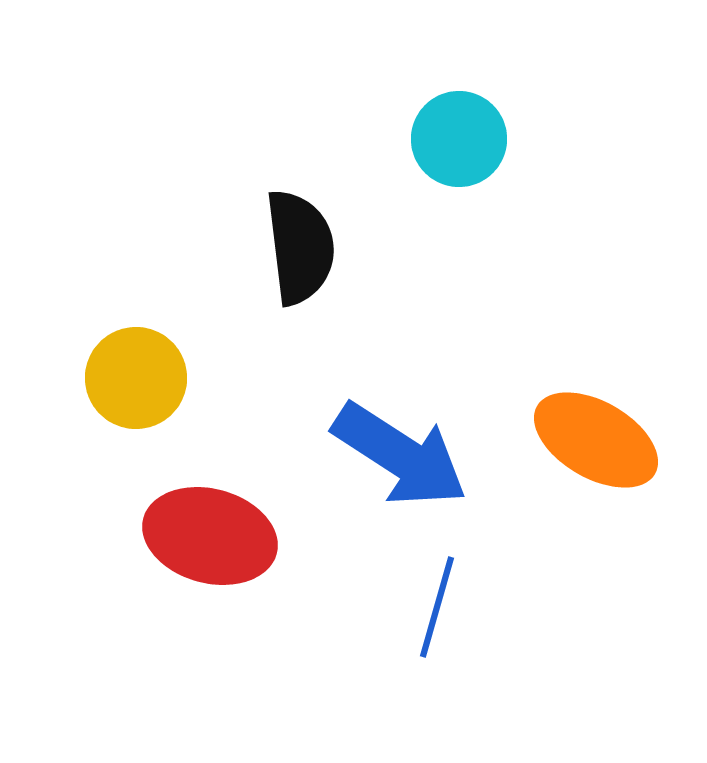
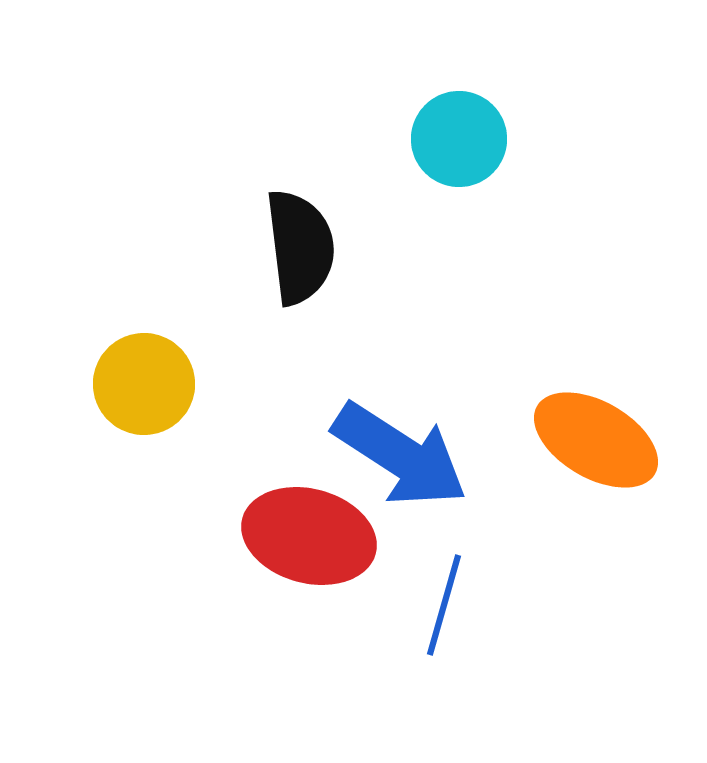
yellow circle: moved 8 px right, 6 px down
red ellipse: moved 99 px right
blue line: moved 7 px right, 2 px up
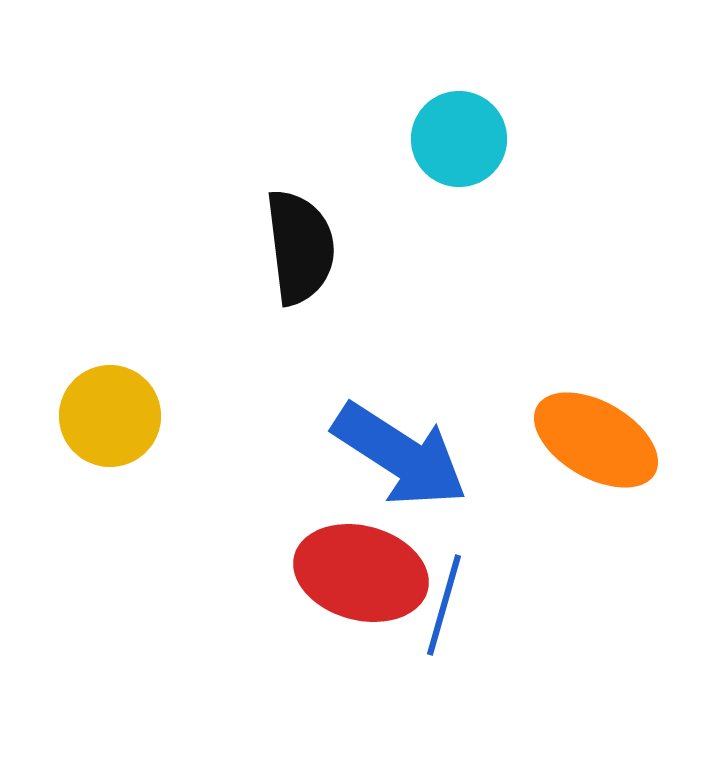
yellow circle: moved 34 px left, 32 px down
red ellipse: moved 52 px right, 37 px down
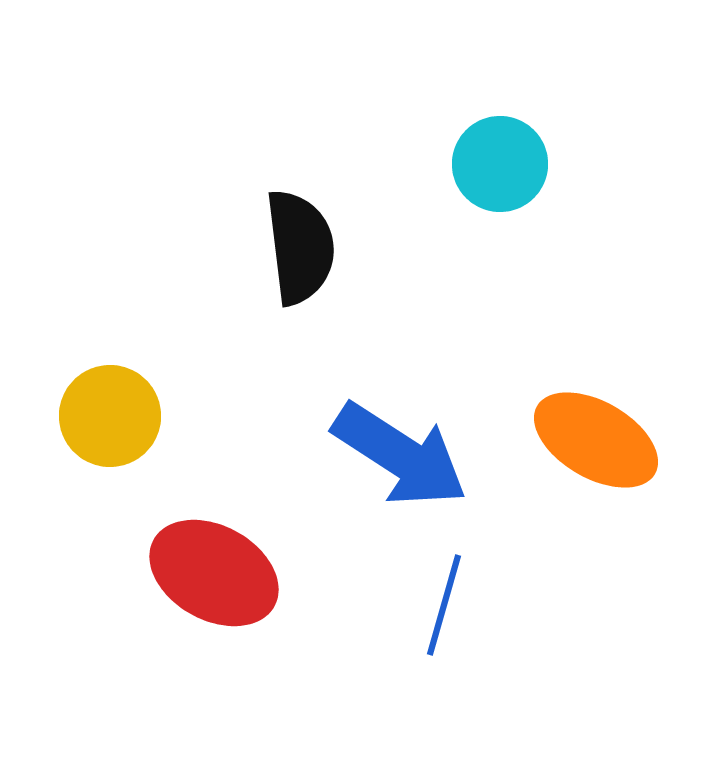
cyan circle: moved 41 px right, 25 px down
red ellipse: moved 147 px left; rotated 14 degrees clockwise
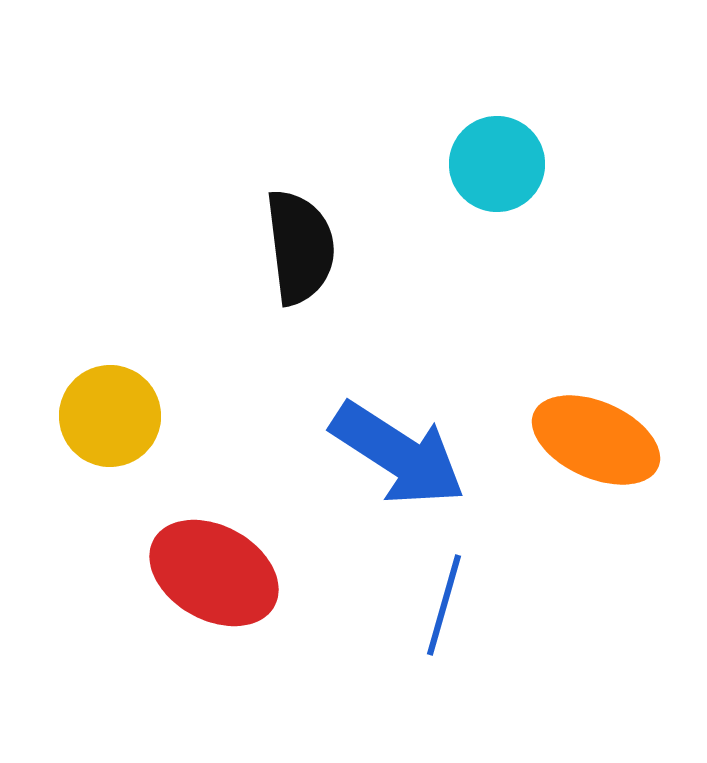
cyan circle: moved 3 px left
orange ellipse: rotated 6 degrees counterclockwise
blue arrow: moved 2 px left, 1 px up
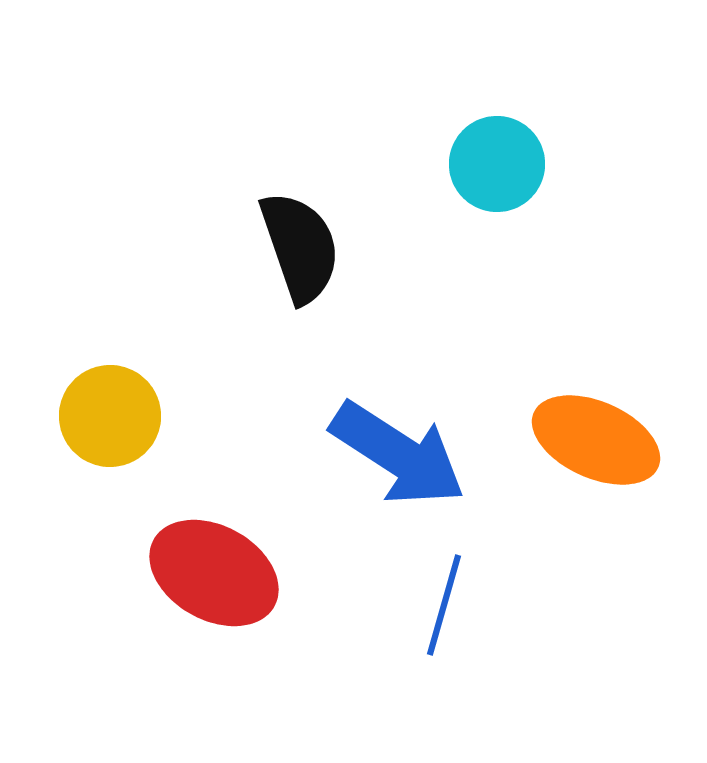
black semicircle: rotated 12 degrees counterclockwise
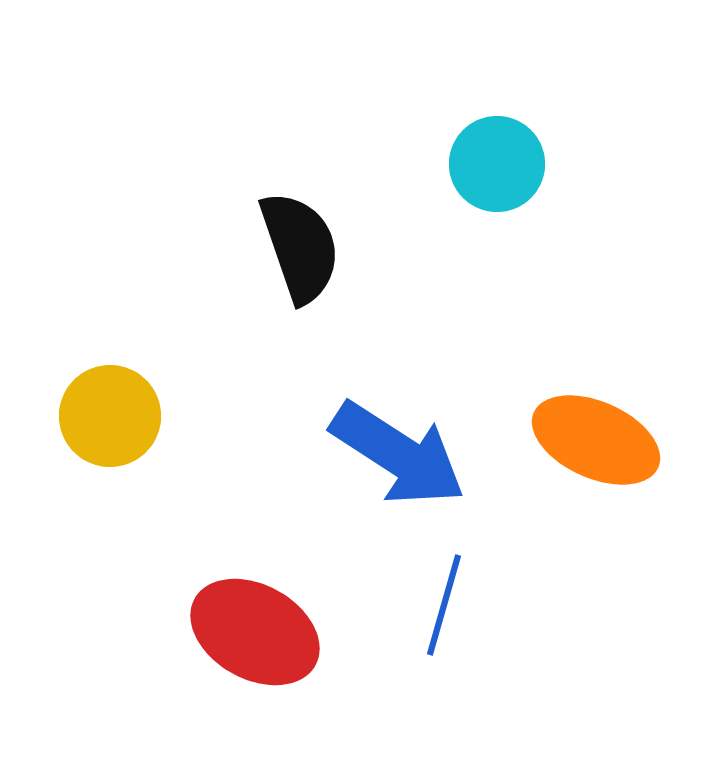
red ellipse: moved 41 px right, 59 px down
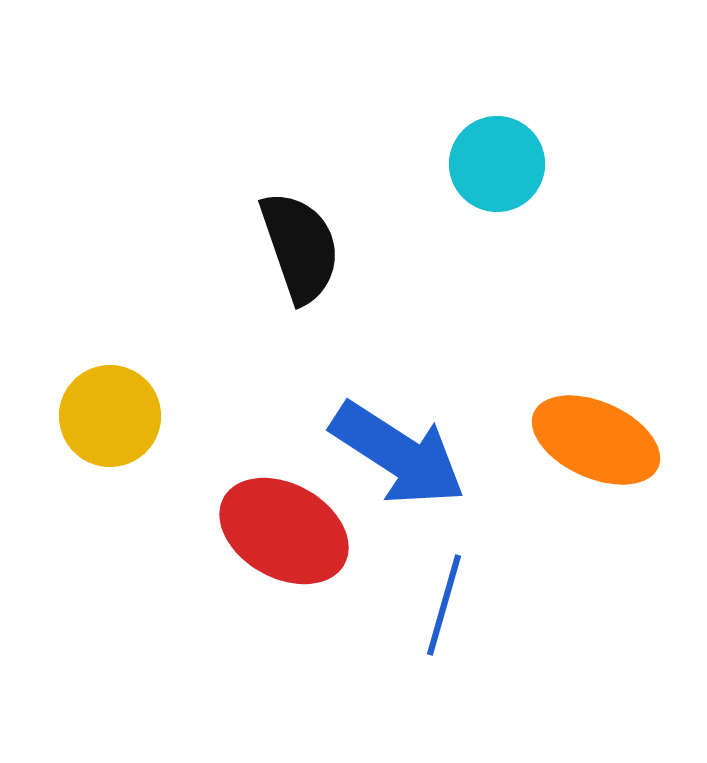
red ellipse: moved 29 px right, 101 px up
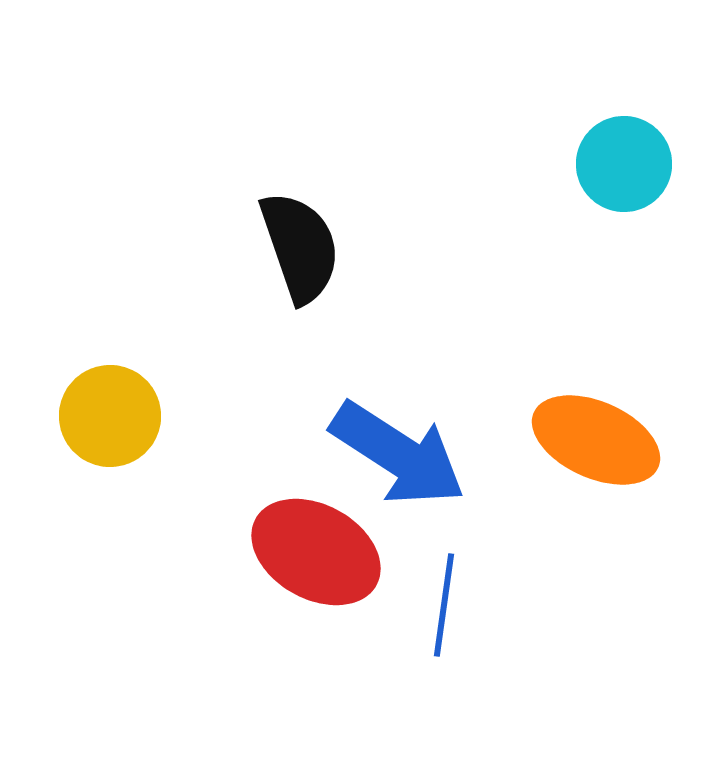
cyan circle: moved 127 px right
red ellipse: moved 32 px right, 21 px down
blue line: rotated 8 degrees counterclockwise
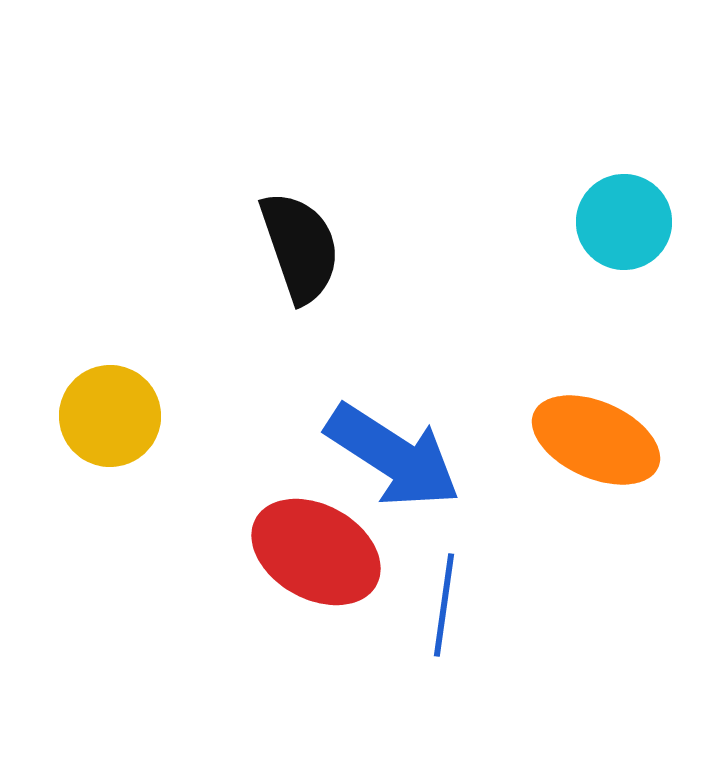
cyan circle: moved 58 px down
blue arrow: moved 5 px left, 2 px down
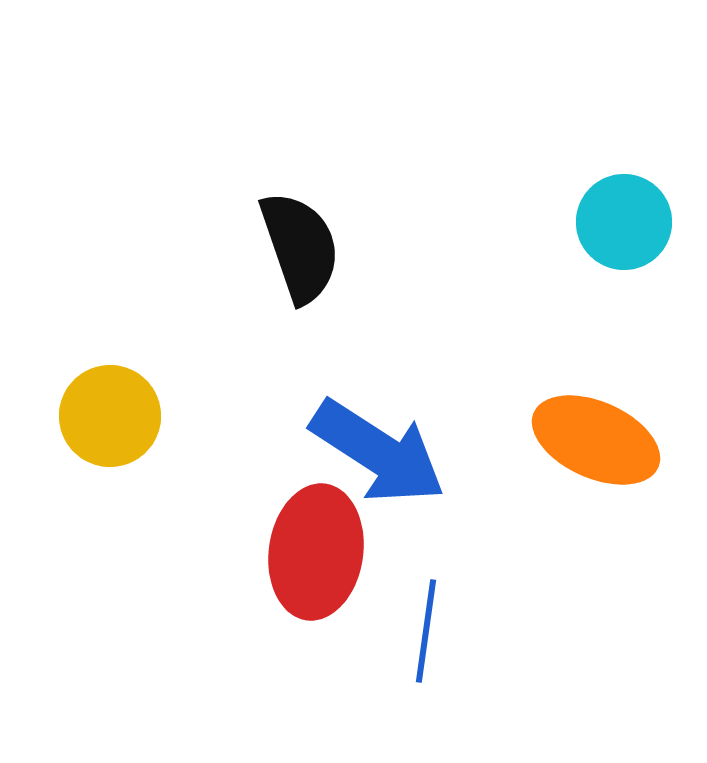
blue arrow: moved 15 px left, 4 px up
red ellipse: rotated 69 degrees clockwise
blue line: moved 18 px left, 26 px down
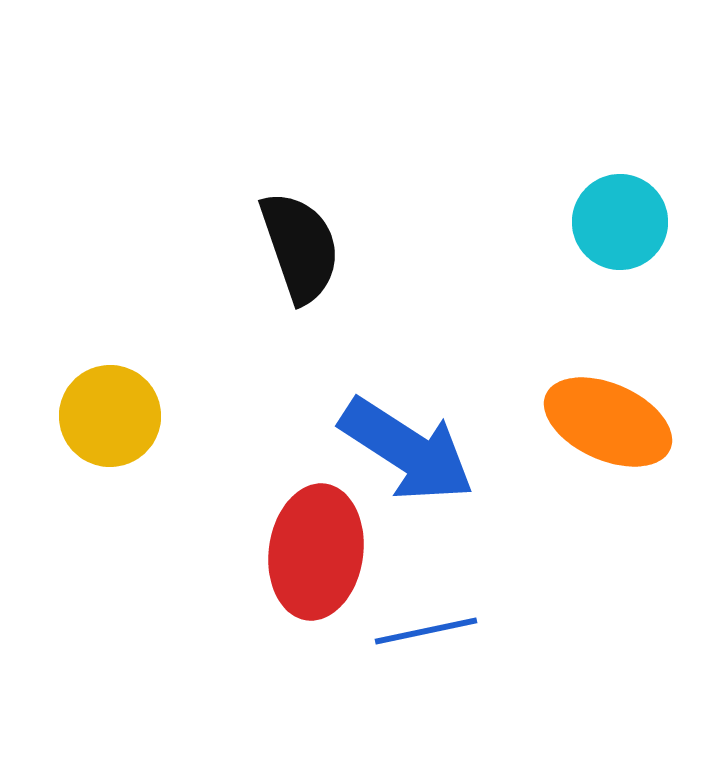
cyan circle: moved 4 px left
orange ellipse: moved 12 px right, 18 px up
blue arrow: moved 29 px right, 2 px up
blue line: rotated 70 degrees clockwise
